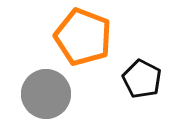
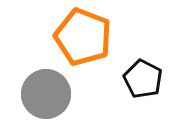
black pentagon: moved 1 px right
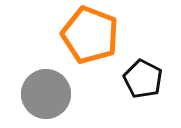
orange pentagon: moved 7 px right, 2 px up
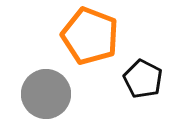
orange pentagon: moved 1 px down
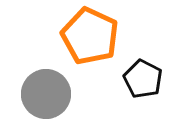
orange pentagon: rotated 4 degrees clockwise
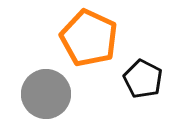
orange pentagon: moved 1 px left, 2 px down
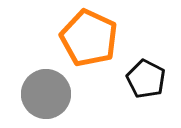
black pentagon: moved 3 px right
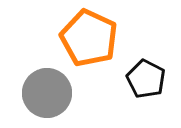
gray circle: moved 1 px right, 1 px up
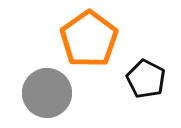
orange pentagon: moved 1 px down; rotated 12 degrees clockwise
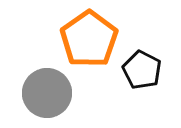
black pentagon: moved 4 px left, 9 px up
